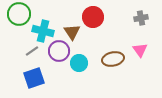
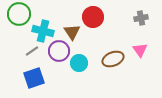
brown ellipse: rotated 10 degrees counterclockwise
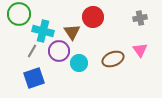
gray cross: moved 1 px left
gray line: rotated 24 degrees counterclockwise
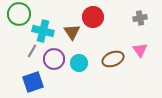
purple circle: moved 5 px left, 8 px down
blue square: moved 1 px left, 4 px down
